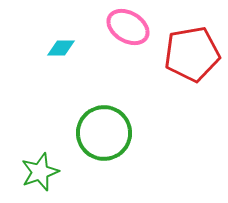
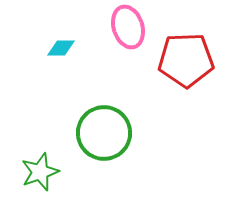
pink ellipse: rotated 42 degrees clockwise
red pentagon: moved 6 px left, 6 px down; rotated 8 degrees clockwise
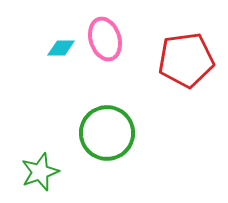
pink ellipse: moved 23 px left, 12 px down
red pentagon: rotated 6 degrees counterclockwise
green circle: moved 3 px right
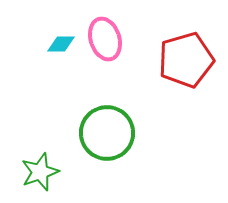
cyan diamond: moved 4 px up
red pentagon: rotated 8 degrees counterclockwise
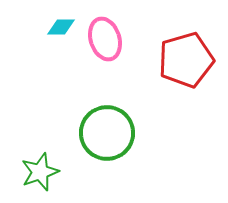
cyan diamond: moved 17 px up
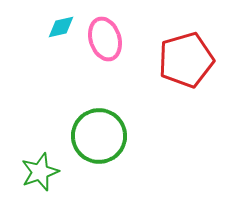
cyan diamond: rotated 12 degrees counterclockwise
green circle: moved 8 px left, 3 px down
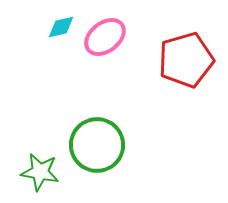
pink ellipse: moved 2 px up; rotated 69 degrees clockwise
green circle: moved 2 px left, 9 px down
green star: rotated 30 degrees clockwise
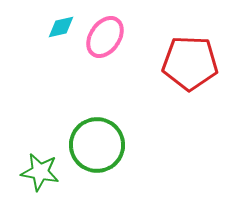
pink ellipse: rotated 18 degrees counterclockwise
red pentagon: moved 4 px right, 3 px down; rotated 18 degrees clockwise
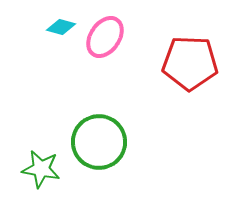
cyan diamond: rotated 28 degrees clockwise
green circle: moved 2 px right, 3 px up
green star: moved 1 px right, 3 px up
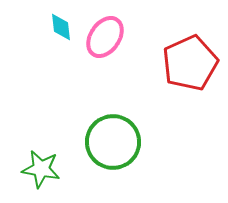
cyan diamond: rotated 68 degrees clockwise
red pentagon: rotated 26 degrees counterclockwise
green circle: moved 14 px right
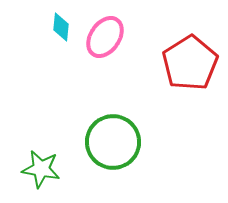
cyan diamond: rotated 12 degrees clockwise
red pentagon: rotated 8 degrees counterclockwise
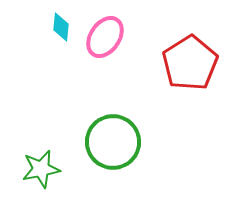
green star: rotated 21 degrees counterclockwise
